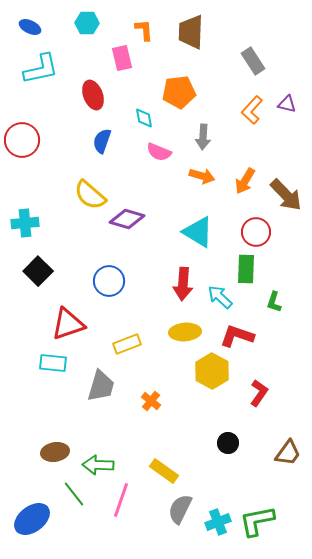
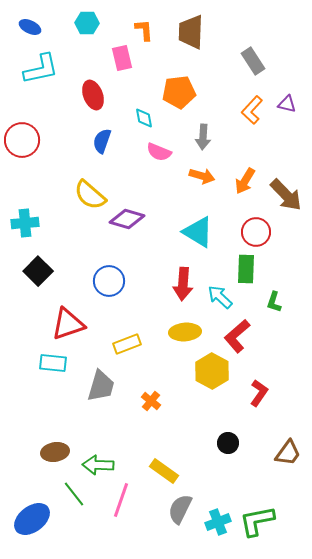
red L-shape at (237, 336): rotated 60 degrees counterclockwise
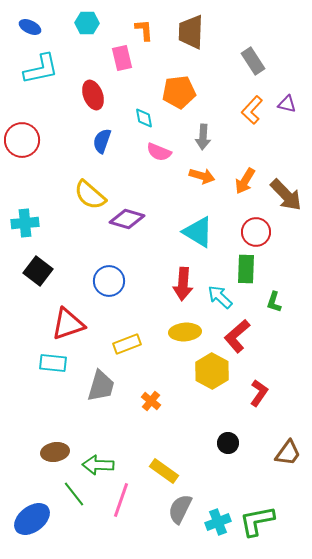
black square at (38, 271): rotated 8 degrees counterclockwise
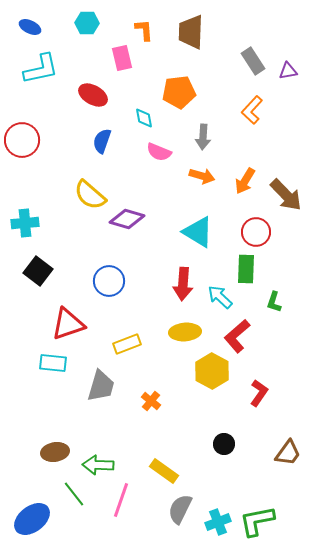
red ellipse at (93, 95): rotated 40 degrees counterclockwise
purple triangle at (287, 104): moved 1 px right, 33 px up; rotated 24 degrees counterclockwise
black circle at (228, 443): moved 4 px left, 1 px down
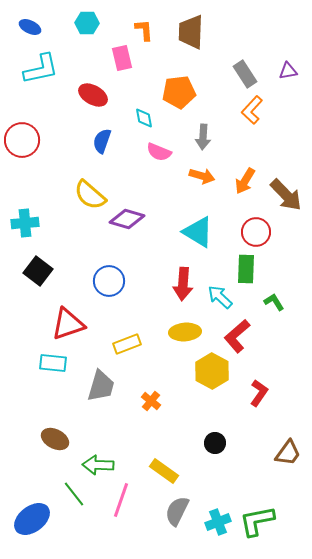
gray rectangle at (253, 61): moved 8 px left, 13 px down
green L-shape at (274, 302): rotated 130 degrees clockwise
black circle at (224, 444): moved 9 px left, 1 px up
brown ellipse at (55, 452): moved 13 px up; rotated 36 degrees clockwise
gray semicircle at (180, 509): moved 3 px left, 2 px down
